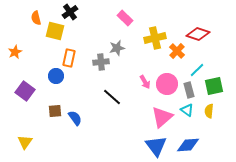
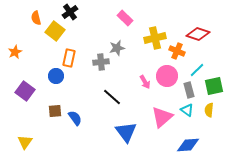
yellow square: rotated 24 degrees clockwise
orange cross: rotated 21 degrees counterclockwise
pink circle: moved 8 px up
yellow semicircle: moved 1 px up
blue triangle: moved 30 px left, 14 px up
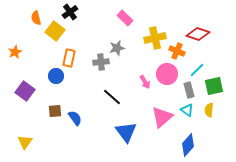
pink circle: moved 2 px up
blue diamond: rotated 45 degrees counterclockwise
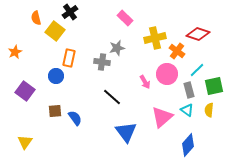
orange cross: rotated 14 degrees clockwise
gray cross: moved 1 px right; rotated 14 degrees clockwise
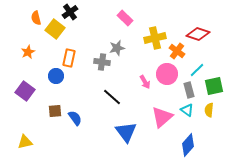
yellow square: moved 2 px up
orange star: moved 13 px right
yellow triangle: rotated 42 degrees clockwise
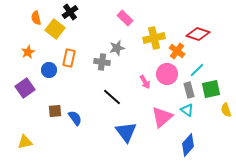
yellow cross: moved 1 px left
blue circle: moved 7 px left, 6 px up
green square: moved 3 px left, 3 px down
purple square: moved 3 px up; rotated 18 degrees clockwise
yellow semicircle: moved 17 px right; rotated 24 degrees counterclockwise
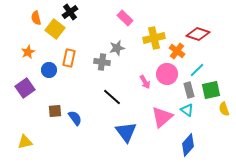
green square: moved 1 px down
yellow semicircle: moved 2 px left, 1 px up
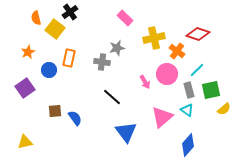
yellow semicircle: rotated 112 degrees counterclockwise
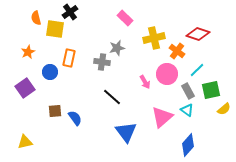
yellow square: rotated 30 degrees counterclockwise
blue circle: moved 1 px right, 2 px down
gray rectangle: moved 1 px left, 1 px down; rotated 14 degrees counterclockwise
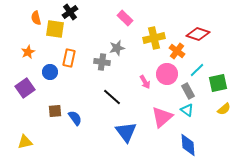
green square: moved 7 px right, 7 px up
blue diamond: rotated 45 degrees counterclockwise
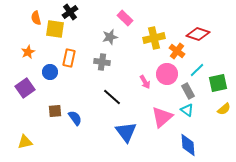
gray star: moved 7 px left, 11 px up
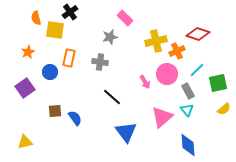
yellow square: moved 1 px down
yellow cross: moved 2 px right, 3 px down
orange cross: rotated 28 degrees clockwise
gray cross: moved 2 px left
cyan triangle: rotated 16 degrees clockwise
